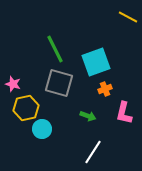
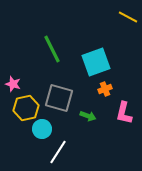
green line: moved 3 px left
gray square: moved 15 px down
white line: moved 35 px left
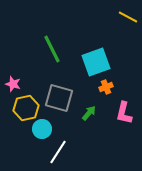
orange cross: moved 1 px right, 2 px up
green arrow: moved 1 px right, 3 px up; rotated 70 degrees counterclockwise
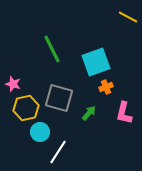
cyan circle: moved 2 px left, 3 px down
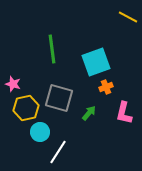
green line: rotated 20 degrees clockwise
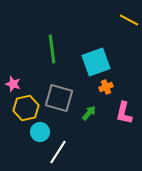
yellow line: moved 1 px right, 3 px down
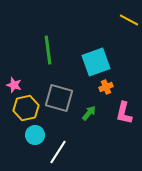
green line: moved 4 px left, 1 px down
pink star: moved 1 px right, 1 px down
cyan circle: moved 5 px left, 3 px down
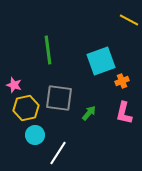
cyan square: moved 5 px right, 1 px up
orange cross: moved 16 px right, 6 px up
gray square: rotated 8 degrees counterclockwise
white line: moved 1 px down
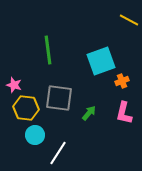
yellow hexagon: rotated 20 degrees clockwise
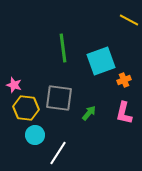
green line: moved 15 px right, 2 px up
orange cross: moved 2 px right, 1 px up
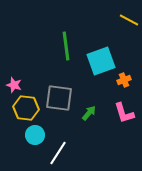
green line: moved 3 px right, 2 px up
pink L-shape: rotated 30 degrees counterclockwise
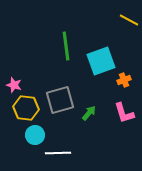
gray square: moved 1 px right, 2 px down; rotated 24 degrees counterclockwise
white line: rotated 55 degrees clockwise
